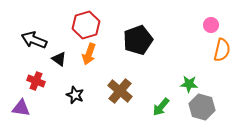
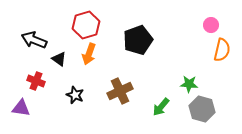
brown cross: rotated 25 degrees clockwise
gray hexagon: moved 2 px down
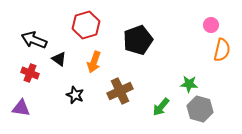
orange arrow: moved 5 px right, 8 px down
red cross: moved 6 px left, 8 px up
gray hexagon: moved 2 px left
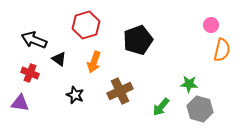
purple triangle: moved 1 px left, 5 px up
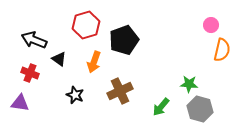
black pentagon: moved 14 px left
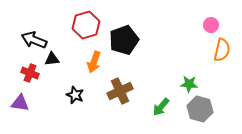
black triangle: moved 7 px left; rotated 42 degrees counterclockwise
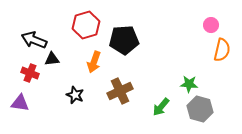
black pentagon: rotated 16 degrees clockwise
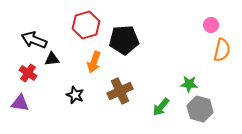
red cross: moved 2 px left; rotated 12 degrees clockwise
